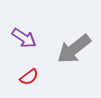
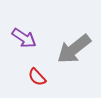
red semicircle: moved 8 px right; rotated 84 degrees clockwise
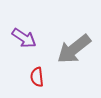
red semicircle: rotated 36 degrees clockwise
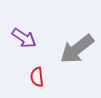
gray arrow: moved 3 px right
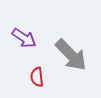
gray arrow: moved 6 px left, 6 px down; rotated 96 degrees counterclockwise
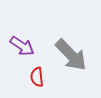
purple arrow: moved 2 px left, 8 px down
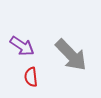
red semicircle: moved 6 px left
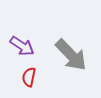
red semicircle: moved 2 px left; rotated 18 degrees clockwise
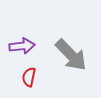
purple arrow: rotated 40 degrees counterclockwise
